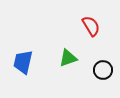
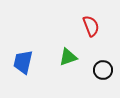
red semicircle: rotated 10 degrees clockwise
green triangle: moved 1 px up
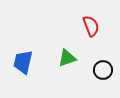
green triangle: moved 1 px left, 1 px down
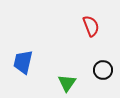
green triangle: moved 25 px down; rotated 36 degrees counterclockwise
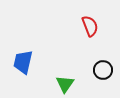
red semicircle: moved 1 px left
green triangle: moved 2 px left, 1 px down
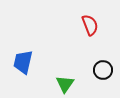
red semicircle: moved 1 px up
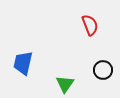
blue trapezoid: moved 1 px down
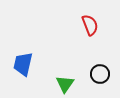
blue trapezoid: moved 1 px down
black circle: moved 3 px left, 4 px down
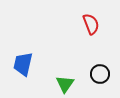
red semicircle: moved 1 px right, 1 px up
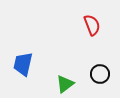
red semicircle: moved 1 px right, 1 px down
green triangle: rotated 18 degrees clockwise
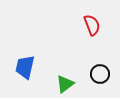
blue trapezoid: moved 2 px right, 3 px down
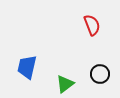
blue trapezoid: moved 2 px right
